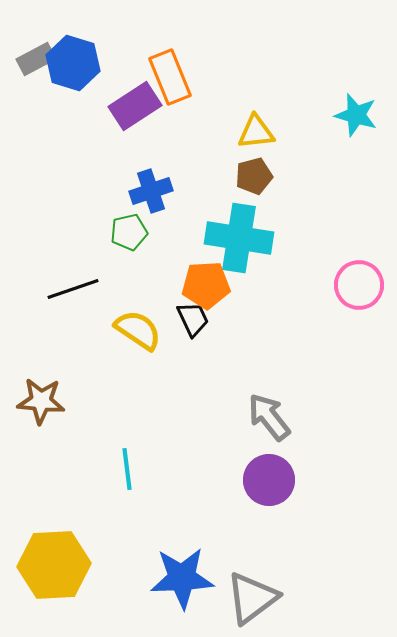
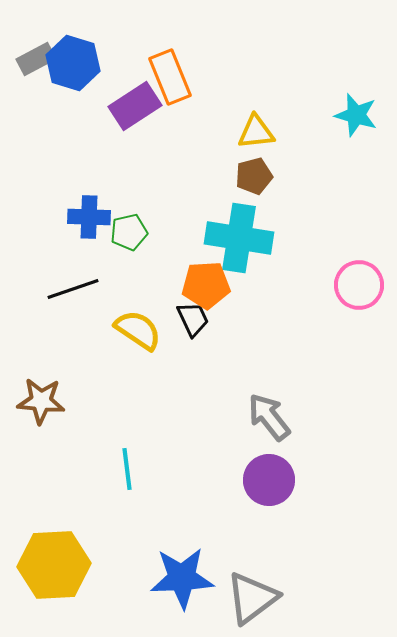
blue cross: moved 62 px left, 26 px down; rotated 21 degrees clockwise
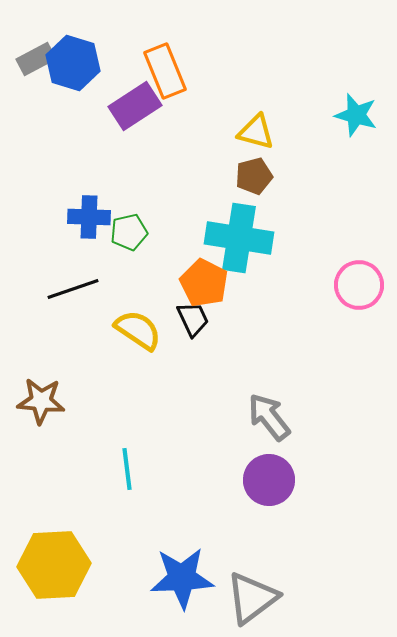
orange rectangle: moved 5 px left, 6 px up
yellow triangle: rotated 21 degrees clockwise
orange pentagon: moved 2 px left, 2 px up; rotated 30 degrees clockwise
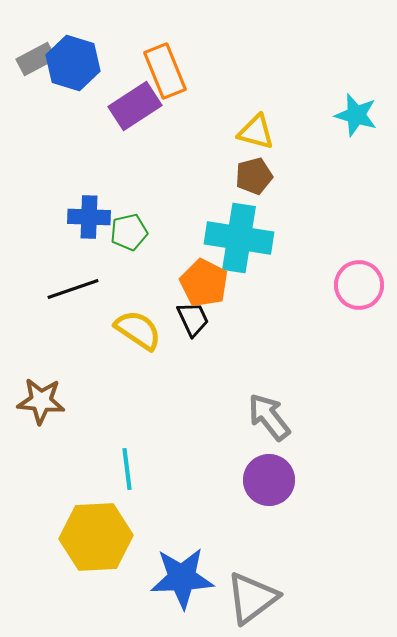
yellow hexagon: moved 42 px right, 28 px up
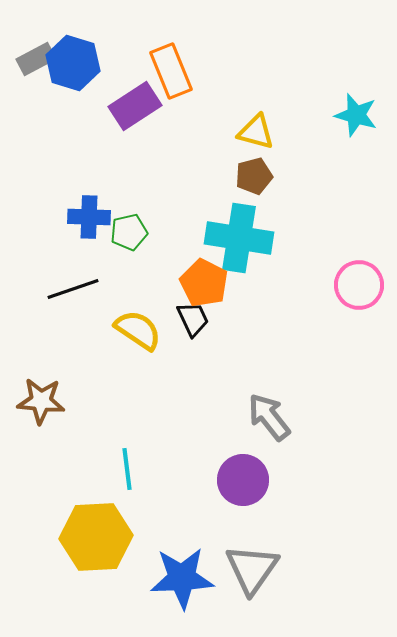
orange rectangle: moved 6 px right
purple circle: moved 26 px left
gray triangle: moved 29 px up; rotated 18 degrees counterclockwise
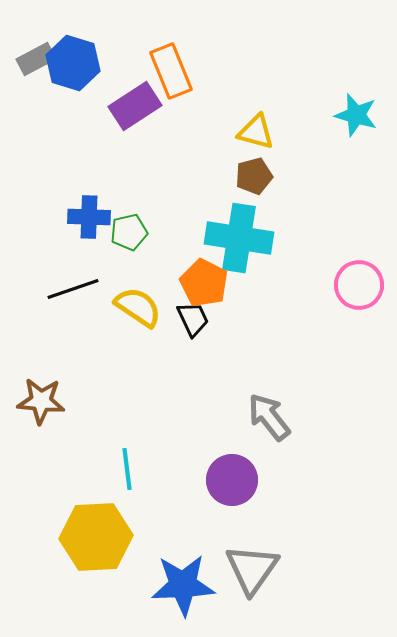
yellow semicircle: moved 23 px up
purple circle: moved 11 px left
blue star: moved 1 px right, 7 px down
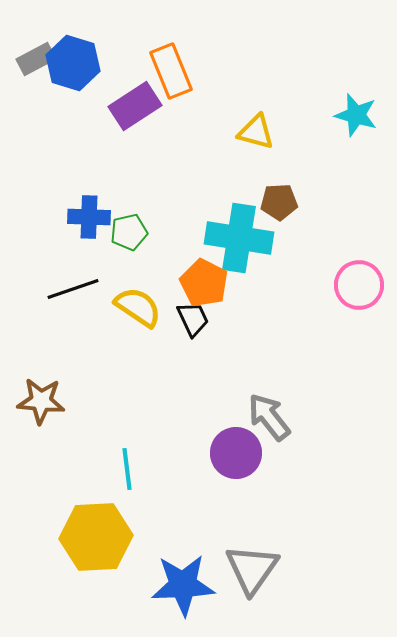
brown pentagon: moved 25 px right, 26 px down; rotated 12 degrees clockwise
purple circle: moved 4 px right, 27 px up
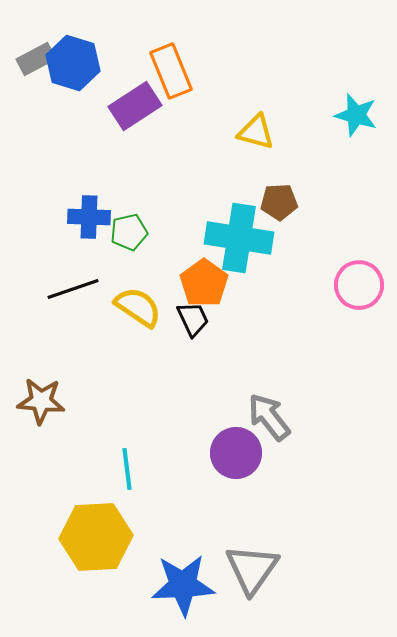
orange pentagon: rotated 9 degrees clockwise
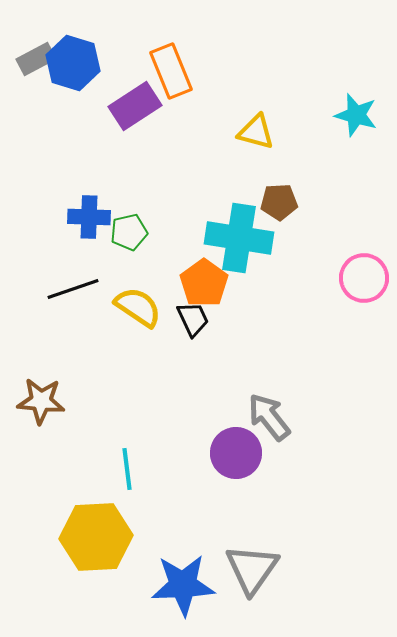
pink circle: moved 5 px right, 7 px up
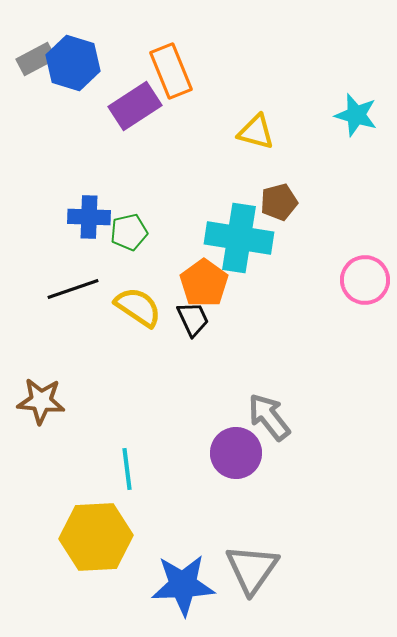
brown pentagon: rotated 12 degrees counterclockwise
pink circle: moved 1 px right, 2 px down
